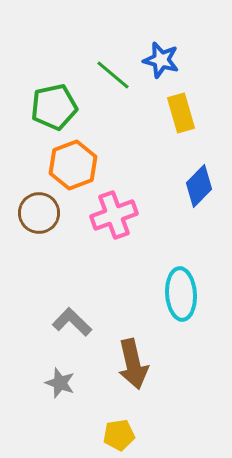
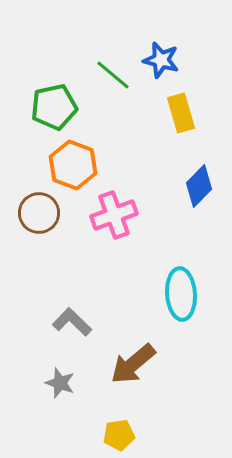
orange hexagon: rotated 18 degrees counterclockwise
brown arrow: rotated 63 degrees clockwise
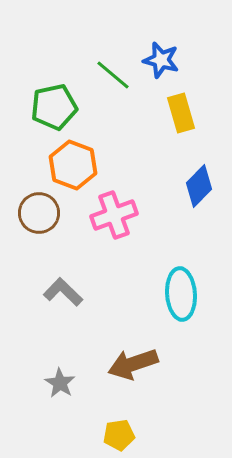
gray L-shape: moved 9 px left, 30 px up
brown arrow: rotated 21 degrees clockwise
gray star: rotated 12 degrees clockwise
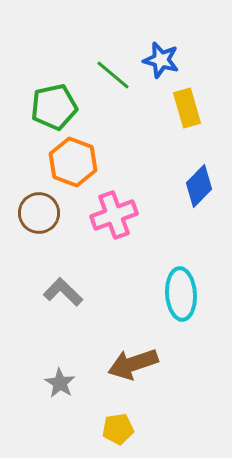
yellow rectangle: moved 6 px right, 5 px up
orange hexagon: moved 3 px up
yellow pentagon: moved 1 px left, 6 px up
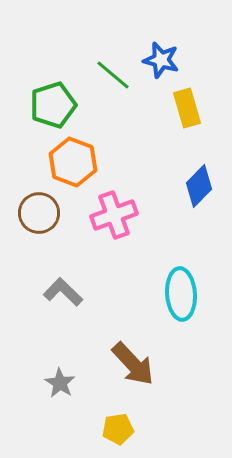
green pentagon: moved 1 px left, 2 px up; rotated 6 degrees counterclockwise
brown arrow: rotated 114 degrees counterclockwise
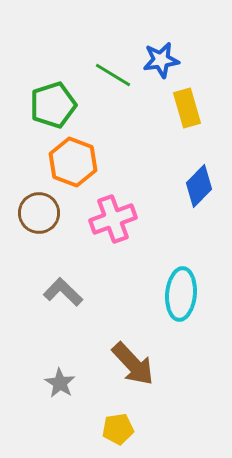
blue star: rotated 24 degrees counterclockwise
green line: rotated 9 degrees counterclockwise
pink cross: moved 1 px left, 4 px down
cyan ellipse: rotated 9 degrees clockwise
